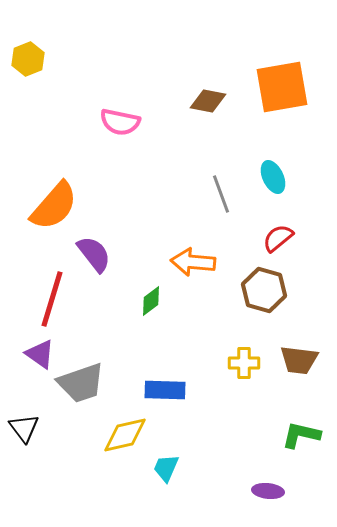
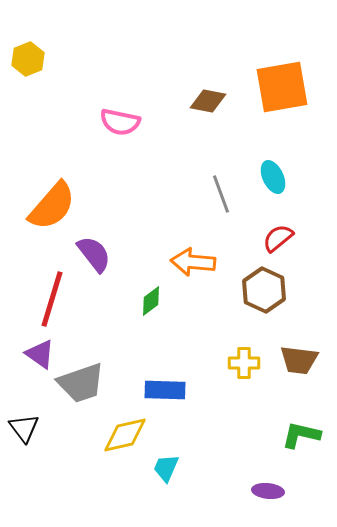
orange semicircle: moved 2 px left
brown hexagon: rotated 9 degrees clockwise
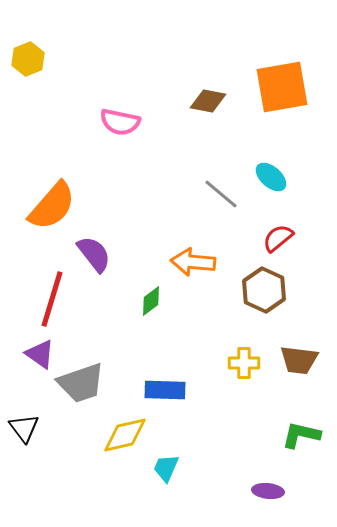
cyan ellipse: moved 2 px left; rotated 24 degrees counterclockwise
gray line: rotated 30 degrees counterclockwise
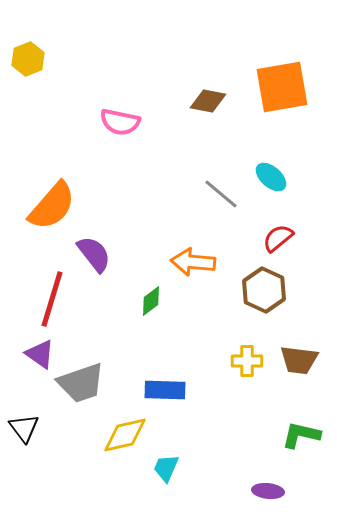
yellow cross: moved 3 px right, 2 px up
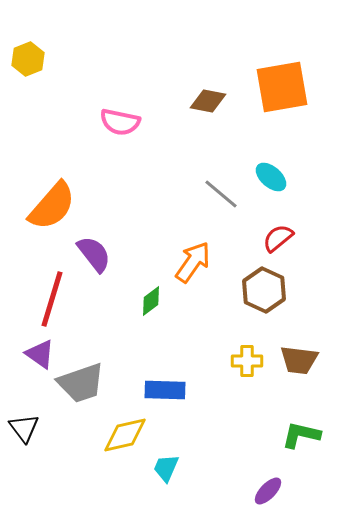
orange arrow: rotated 120 degrees clockwise
purple ellipse: rotated 52 degrees counterclockwise
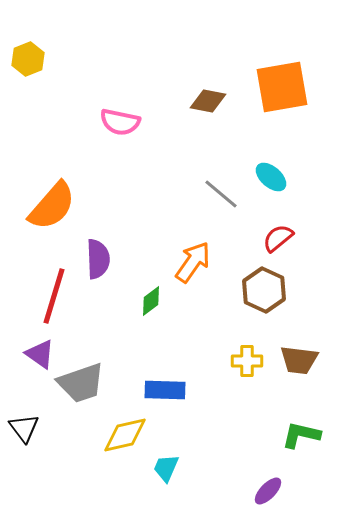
purple semicircle: moved 4 px right, 5 px down; rotated 36 degrees clockwise
red line: moved 2 px right, 3 px up
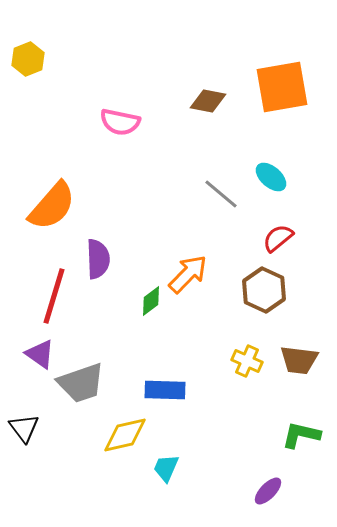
orange arrow: moved 5 px left, 12 px down; rotated 9 degrees clockwise
yellow cross: rotated 24 degrees clockwise
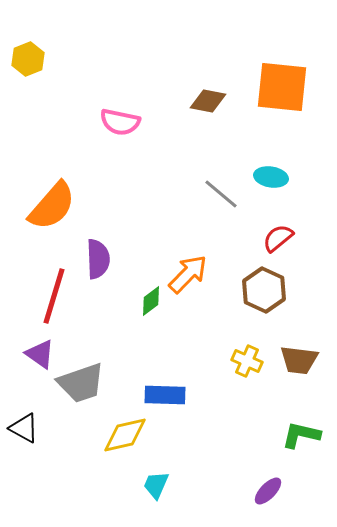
orange square: rotated 16 degrees clockwise
cyan ellipse: rotated 32 degrees counterclockwise
blue rectangle: moved 5 px down
black triangle: rotated 24 degrees counterclockwise
cyan trapezoid: moved 10 px left, 17 px down
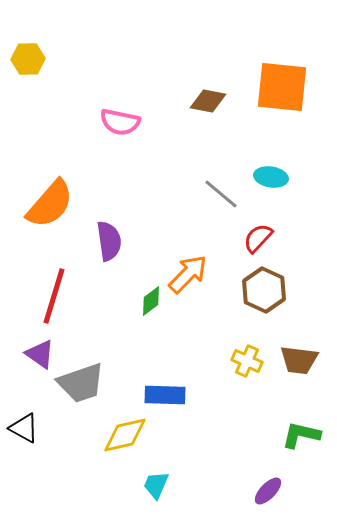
yellow hexagon: rotated 20 degrees clockwise
orange semicircle: moved 2 px left, 2 px up
red semicircle: moved 20 px left; rotated 8 degrees counterclockwise
purple semicircle: moved 11 px right, 18 px up; rotated 6 degrees counterclockwise
